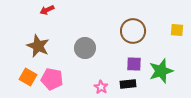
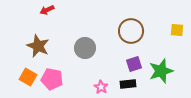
brown circle: moved 2 px left
purple square: rotated 21 degrees counterclockwise
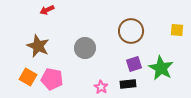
green star: moved 3 px up; rotated 25 degrees counterclockwise
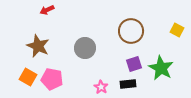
yellow square: rotated 24 degrees clockwise
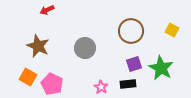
yellow square: moved 5 px left
pink pentagon: moved 5 px down; rotated 15 degrees clockwise
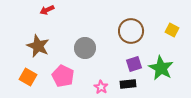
pink pentagon: moved 11 px right, 8 px up
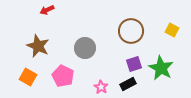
black rectangle: rotated 21 degrees counterclockwise
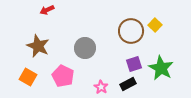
yellow square: moved 17 px left, 5 px up; rotated 16 degrees clockwise
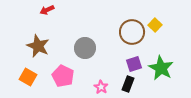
brown circle: moved 1 px right, 1 px down
black rectangle: rotated 42 degrees counterclockwise
